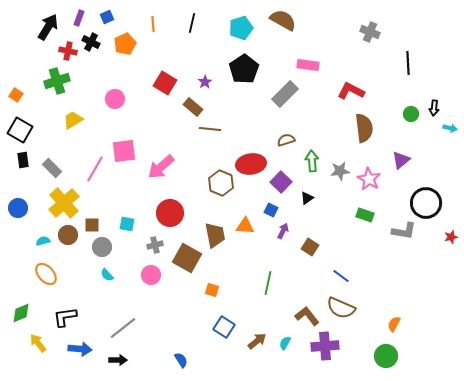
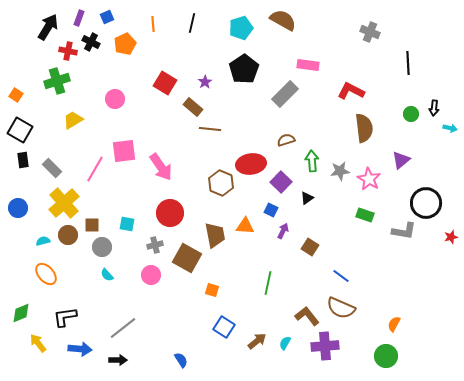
pink arrow at (161, 167): rotated 84 degrees counterclockwise
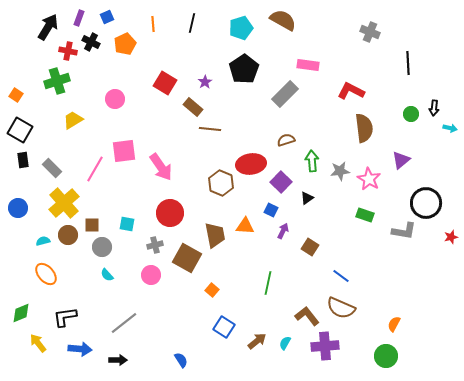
orange square at (212, 290): rotated 24 degrees clockwise
gray line at (123, 328): moved 1 px right, 5 px up
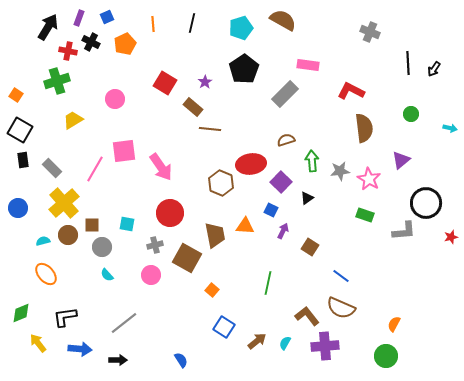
black arrow at (434, 108): moved 39 px up; rotated 28 degrees clockwise
gray L-shape at (404, 231): rotated 15 degrees counterclockwise
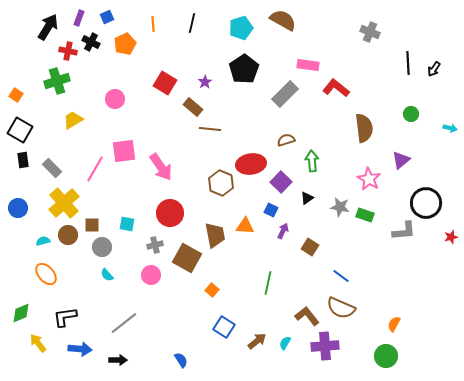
red L-shape at (351, 91): moved 15 px left, 3 px up; rotated 12 degrees clockwise
gray star at (340, 171): moved 36 px down; rotated 18 degrees clockwise
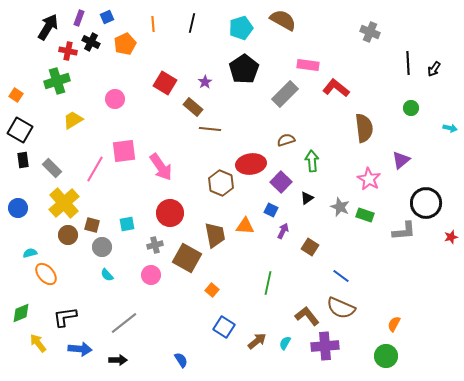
green circle at (411, 114): moved 6 px up
gray star at (340, 207): rotated 12 degrees clockwise
cyan square at (127, 224): rotated 21 degrees counterclockwise
brown square at (92, 225): rotated 14 degrees clockwise
cyan semicircle at (43, 241): moved 13 px left, 12 px down
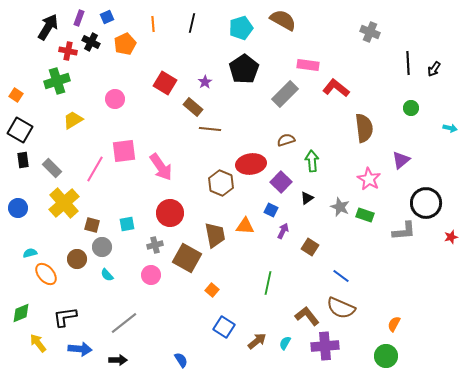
brown circle at (68, 235): moved 9 px right, 24 px down
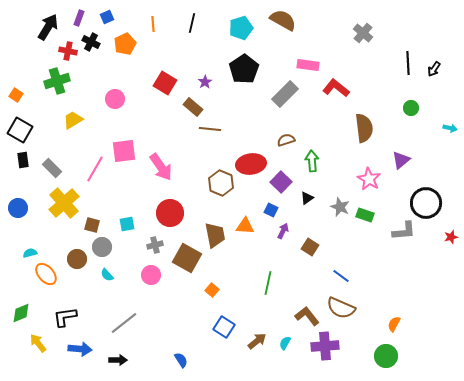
gray cross at (370, 32): moved 7 px left, 1 px down; rotated 18 degrees clockwise
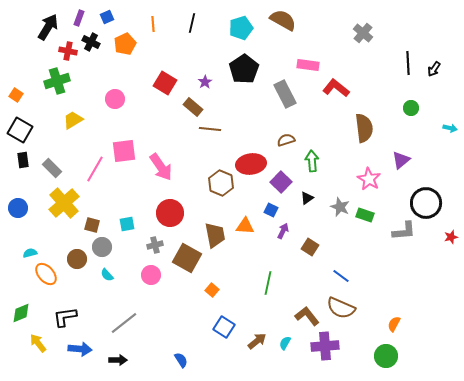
gray rectangle at (285, 94): rotated 72 degrees counterclockwise
